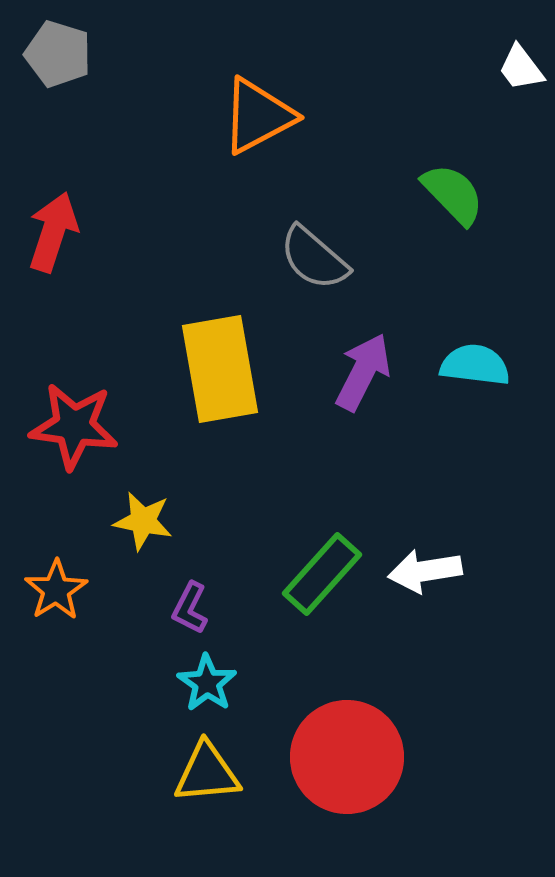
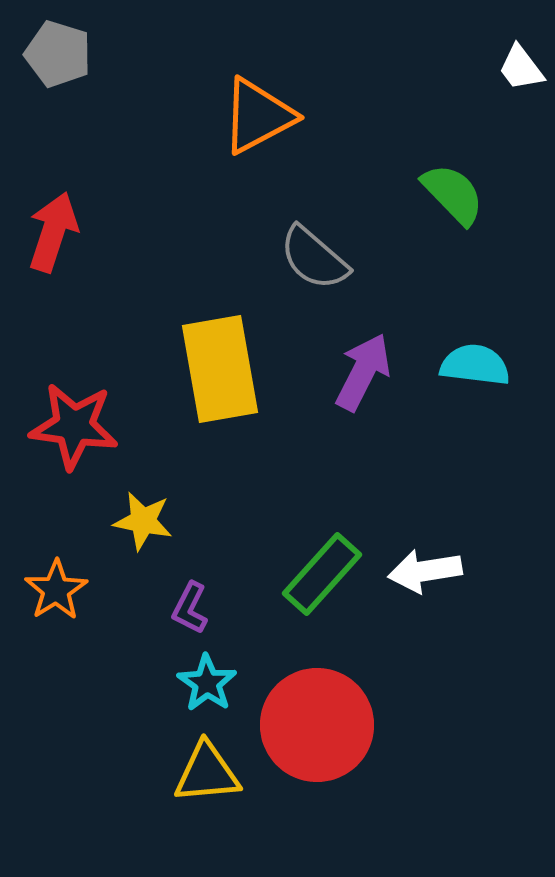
red circle: moved 30 px left, 32 px up
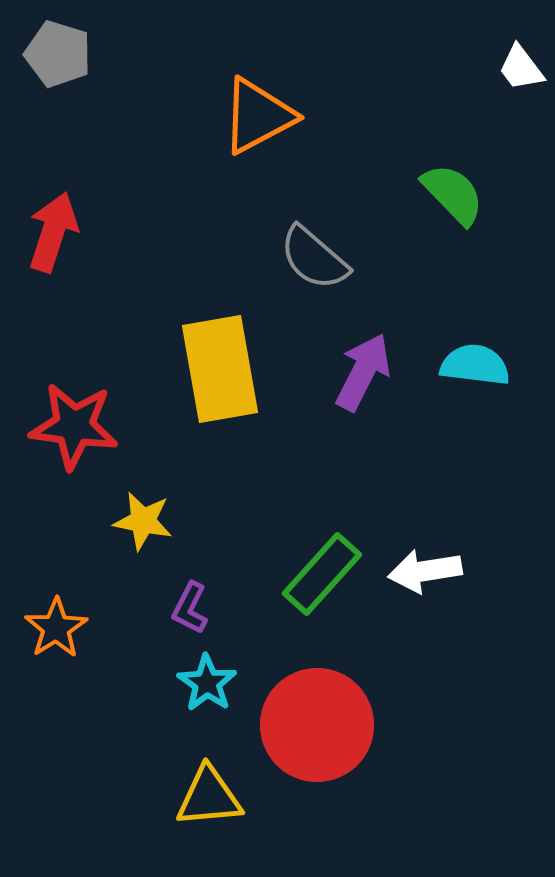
orange star: moved 38 px down
yellow triangle: moved 2 px right, 24 px down
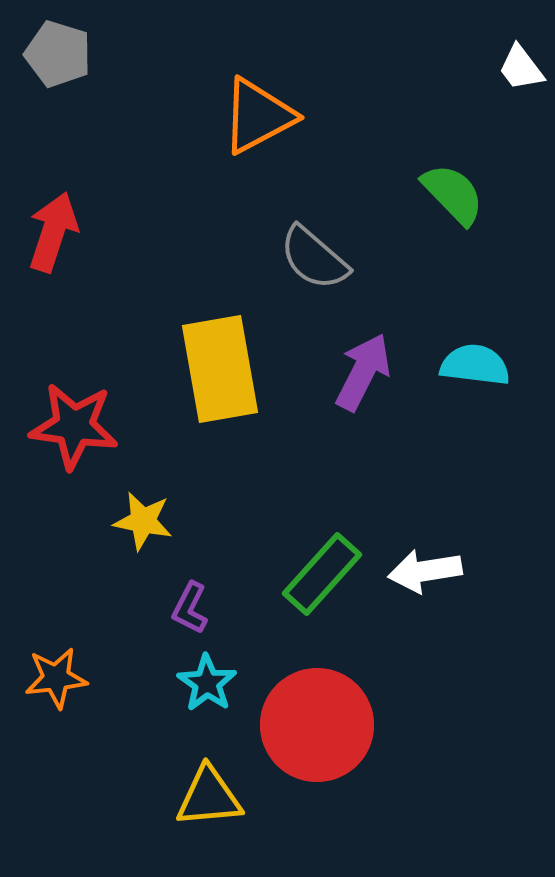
orange star: moved 50 px down; rotated 26 degrees clockwise
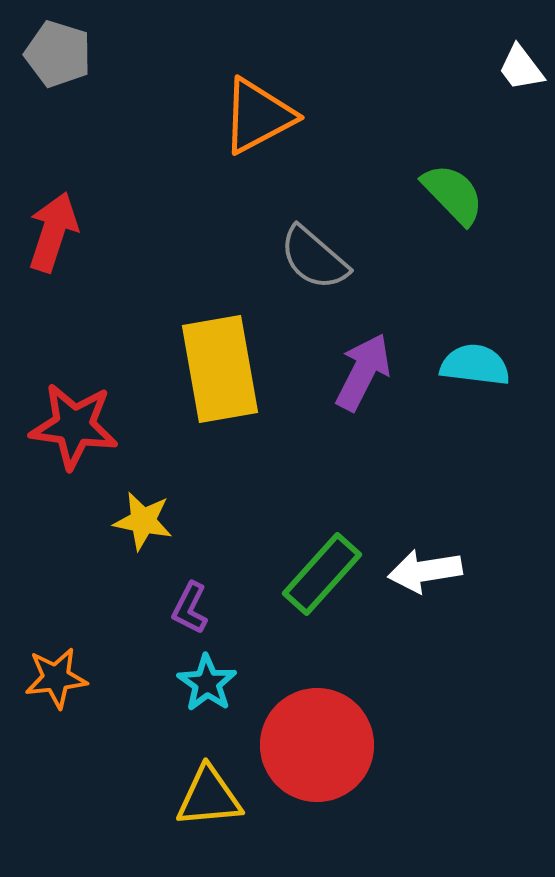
red circle: moved 20 px down
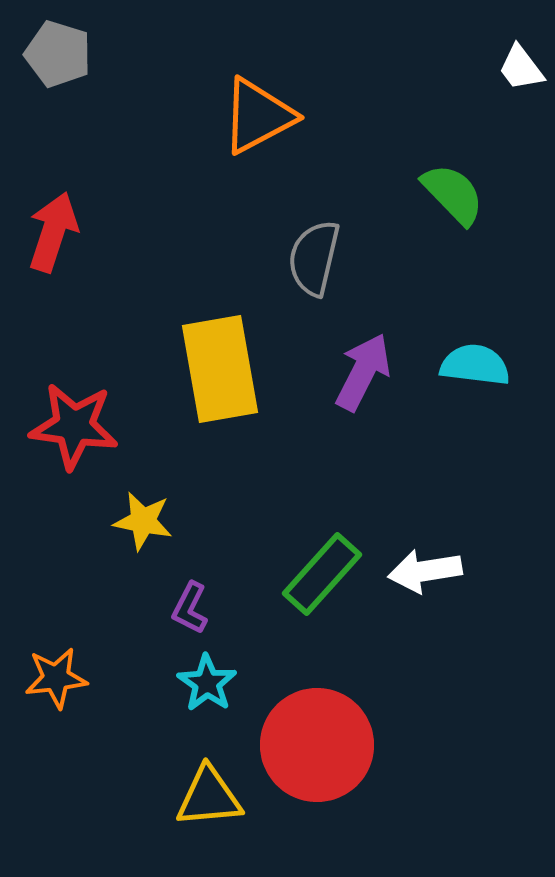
gray semicircle: rotated 62 degrees clockwise
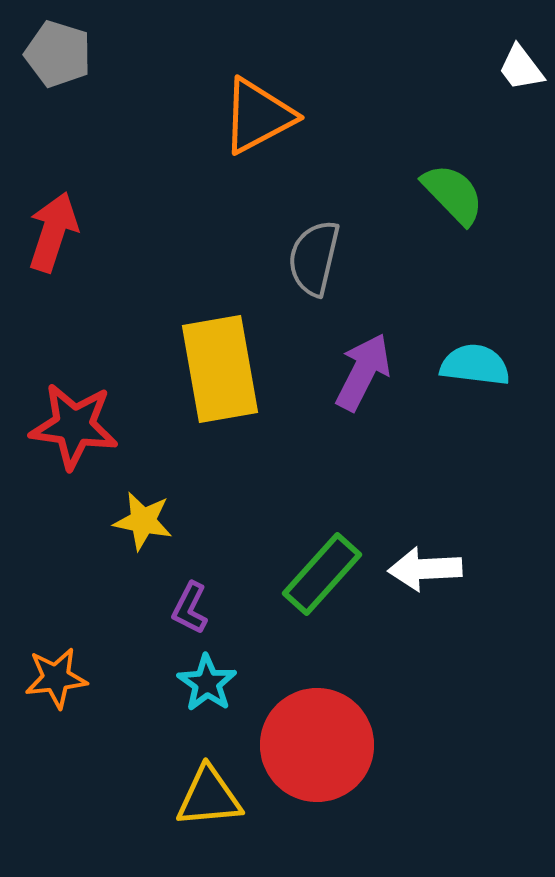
white arrow: moved 2 px up; rotated 6 degrees clockwise
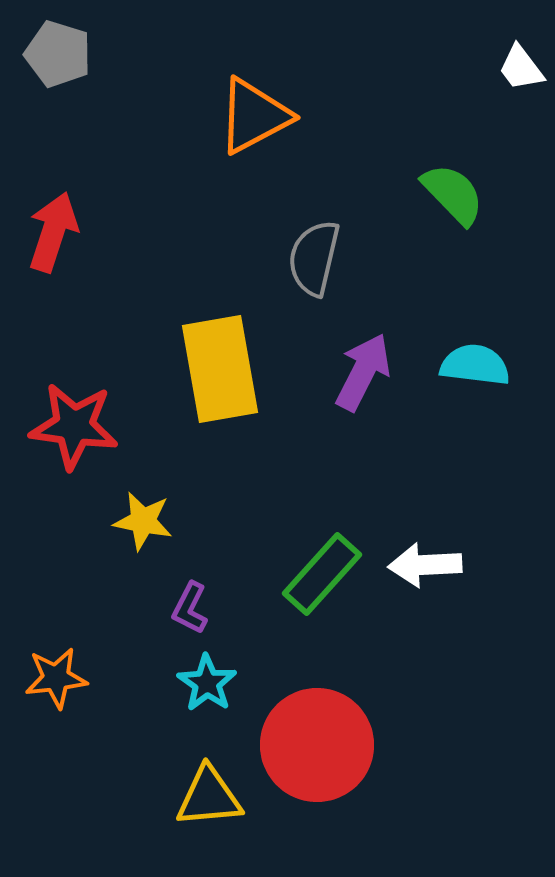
orange triangle: moved 4 px left
white arrow: moved 4 px up
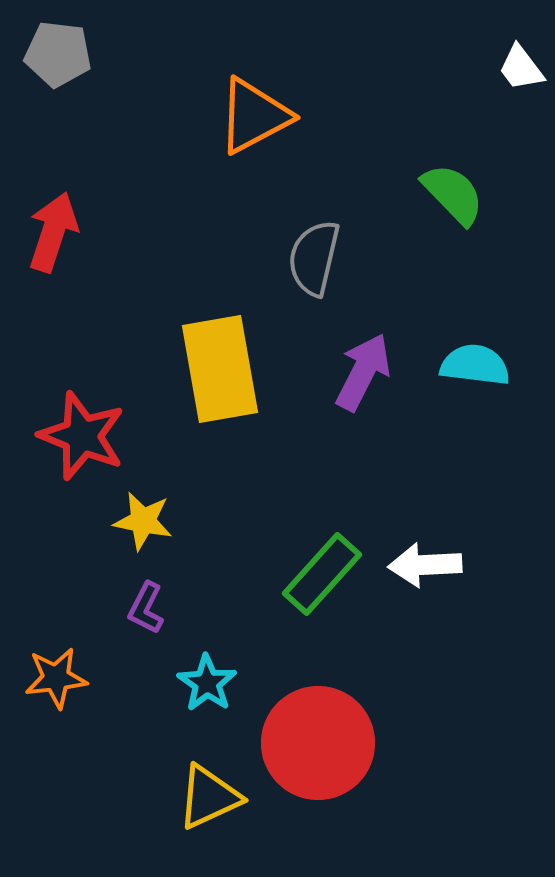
gray pentagon: rotated 10 degrees counterclockwise
red star: moved 8 px right, 10 px down; rotated 14 degrees clockwise
purple L-shape: moved 44 px left
red circle: moved 1 px right, 2 px up
yellow triangle: rotated 20 degrees counterclockwise
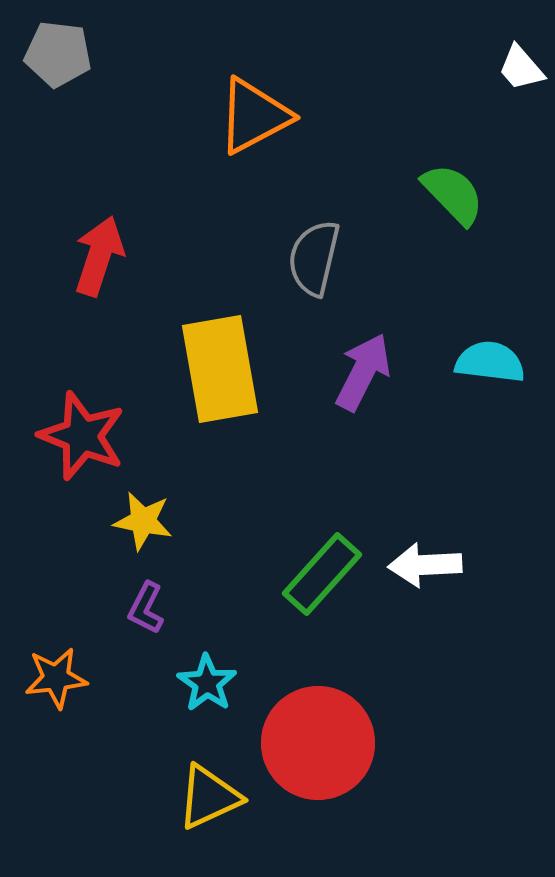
white trapezoid: rotated 4 degrees counterclockwise
red arrow: moved 46 px right, 24 px down
cyan semicircle: moved 15 px right, 3 px up
